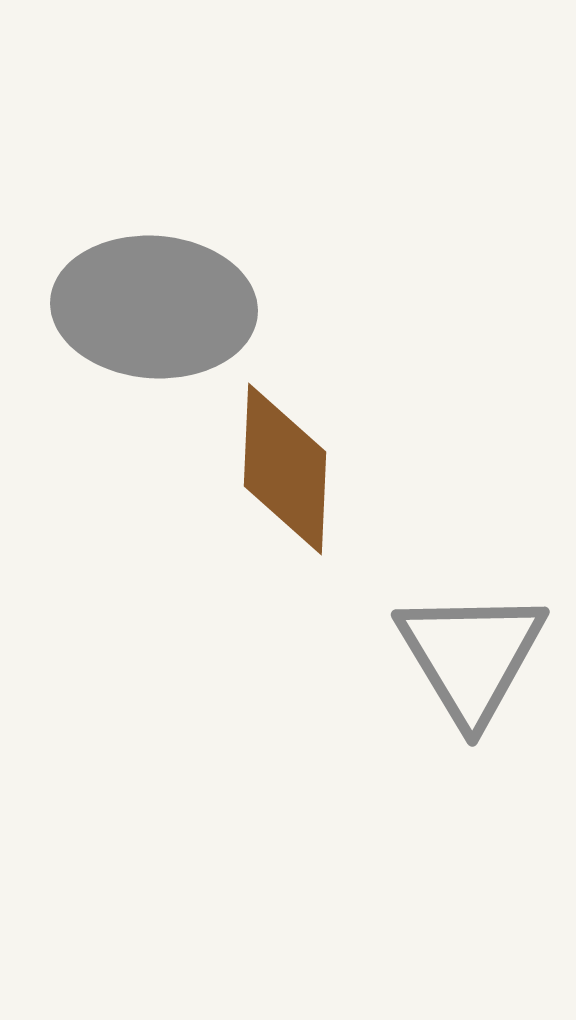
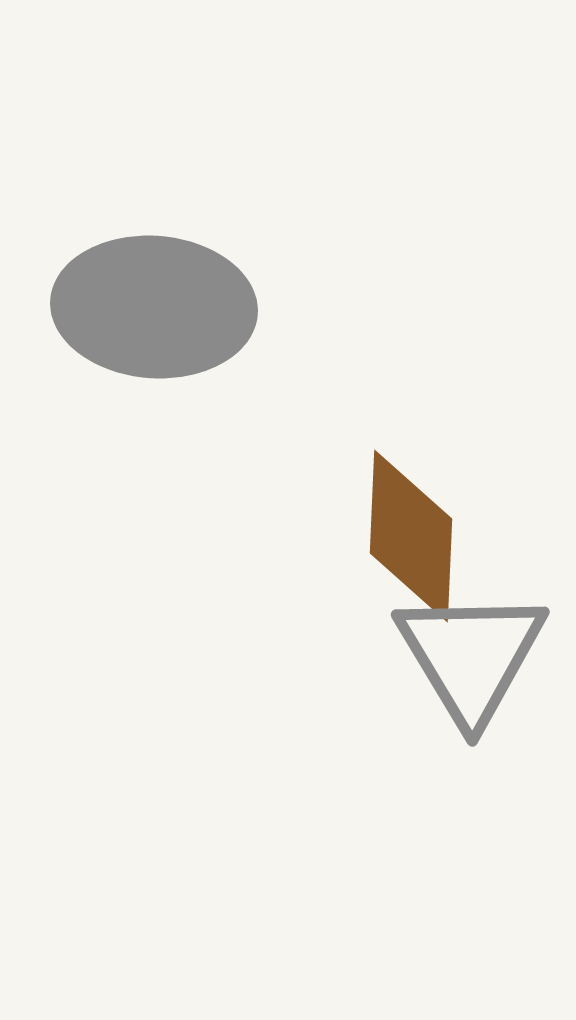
brown diamond: moved 126 px right, 67 px down
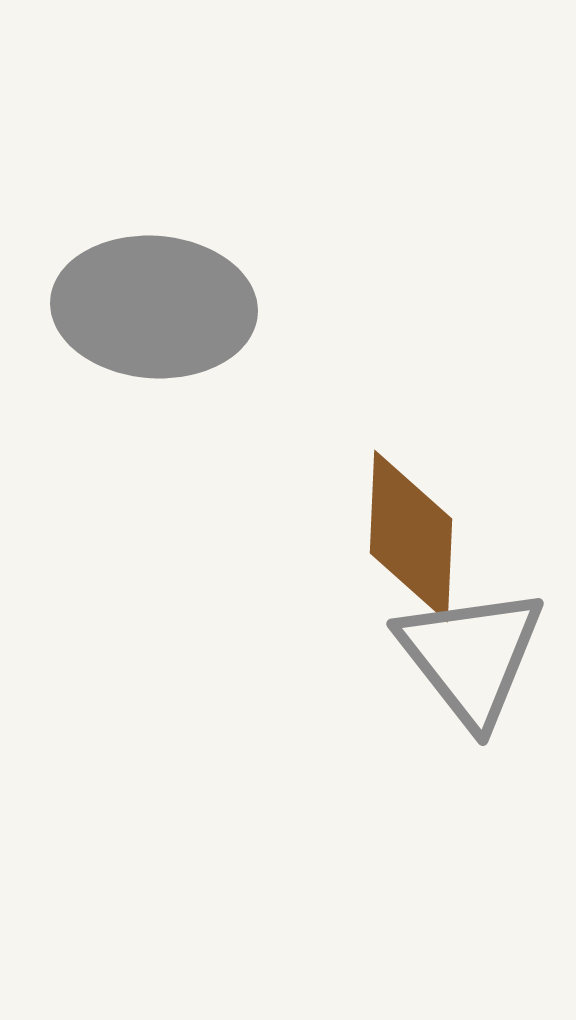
gray triangle: rotated 7 degrees counterclockwise
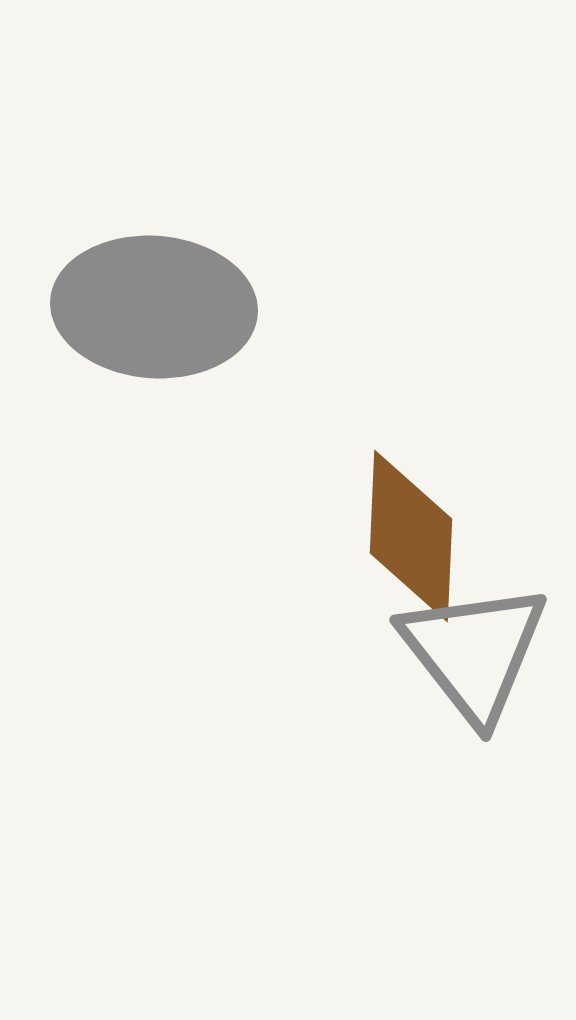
gray triangle: moved 3 px right, 4 px up
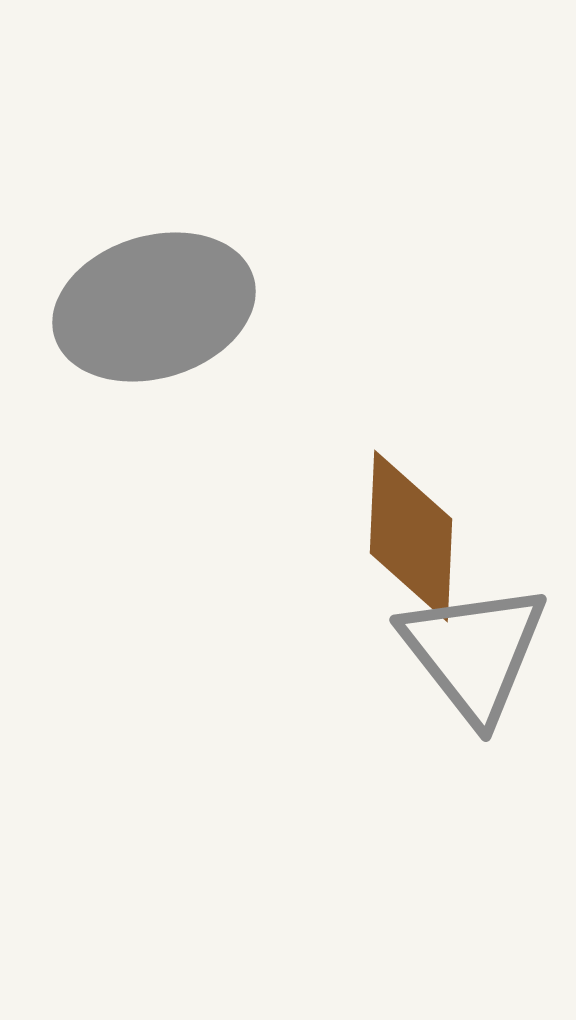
gray ellipse: rotated 21 degrees counterclockwise
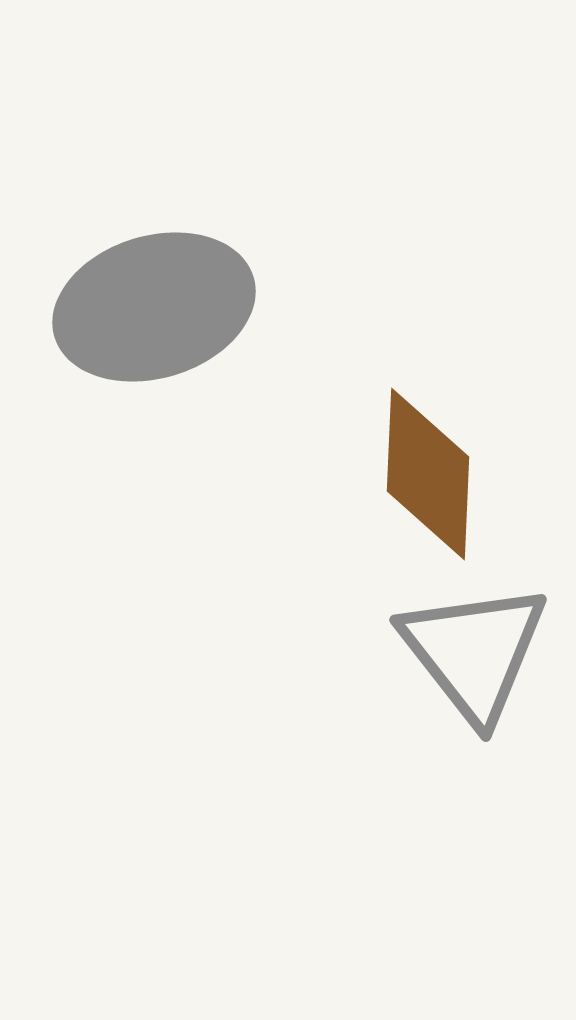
brown diamond: moved 17 px right, 62 px up
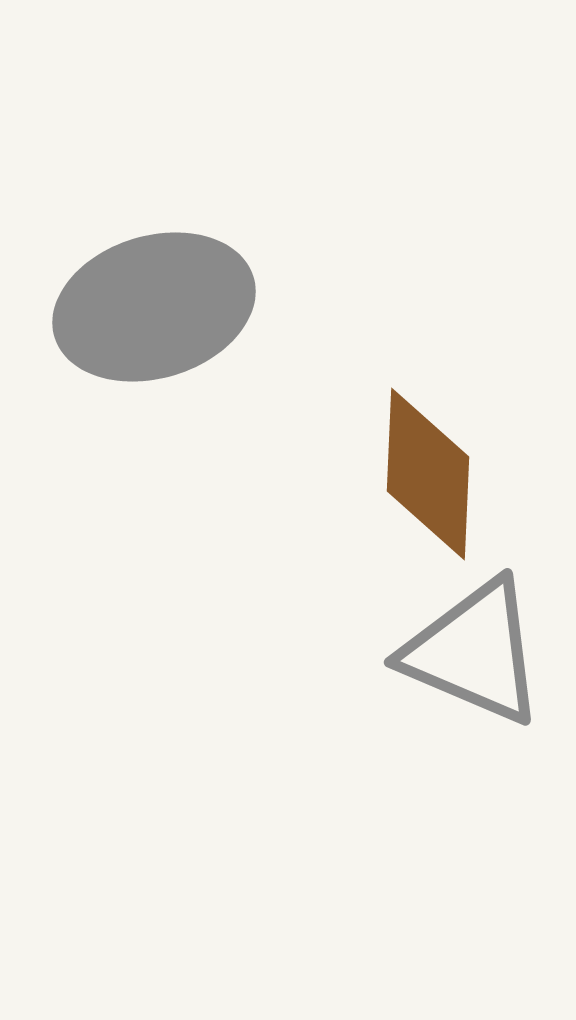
gray triangle: rotated 29 degrees counterclockwise
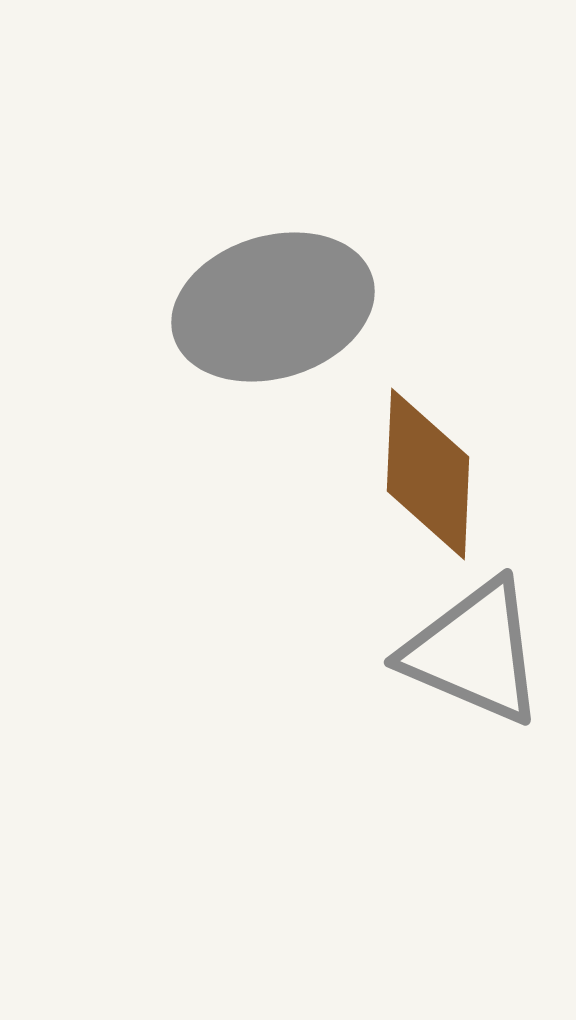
gray ellipse: moved 119 px right
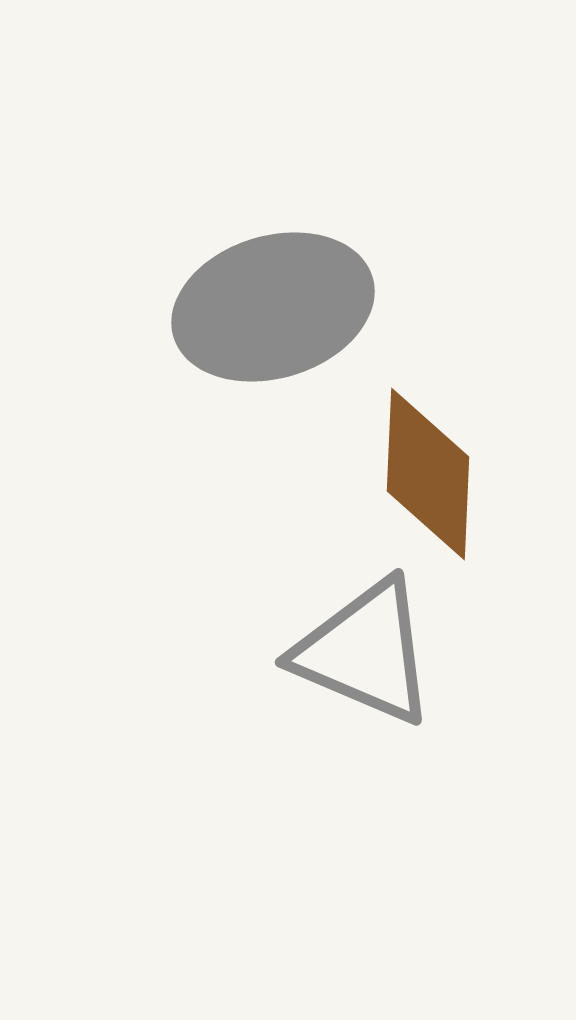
gray triangle: moved 109 px left
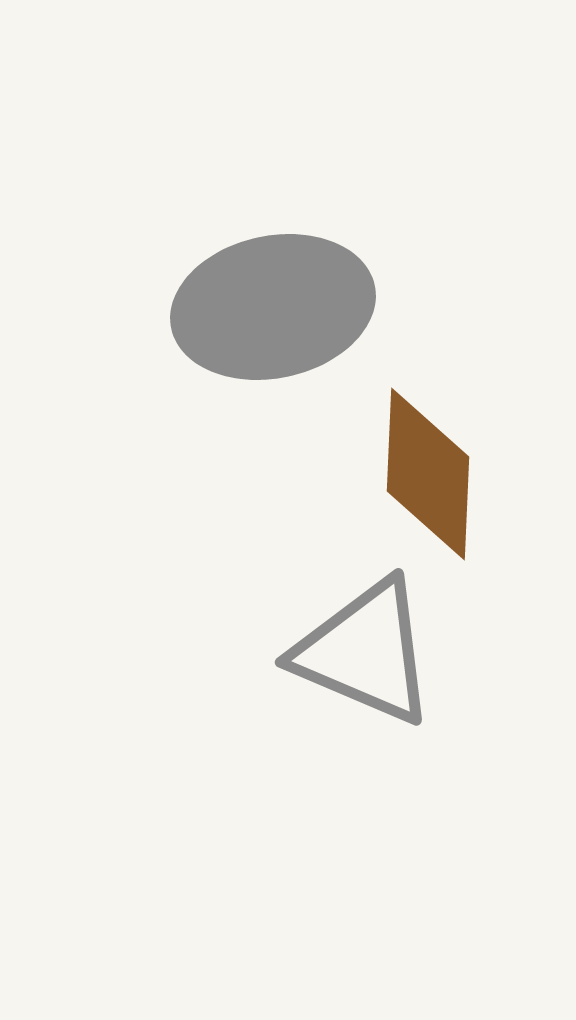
gray ellipse: rotated 5 degrees clockwise
